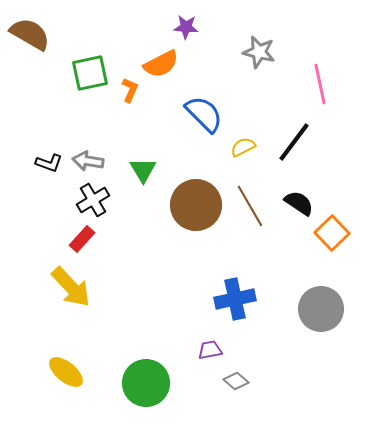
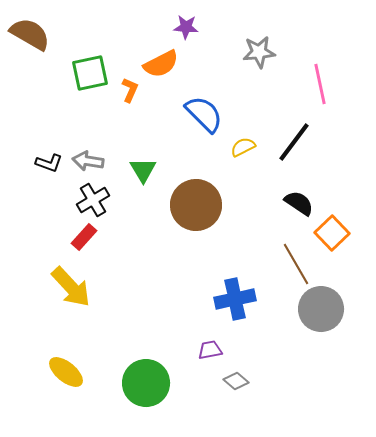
gray star: rotated 20 degrees counterclockwise
brown line: moved 46 px right, 58 px down
red rectangle: moved 2 px right, 2 px up
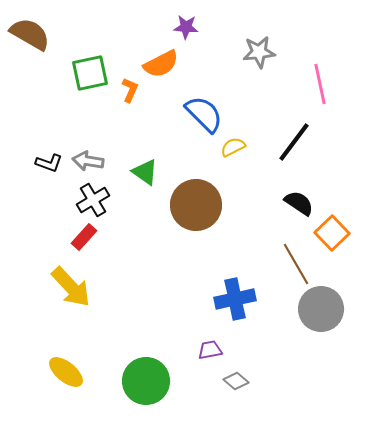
yellow semicircle: moved 10 px left
green triangle: moved 2 px right, 2 px down; rotated 24 degrees counterclockwise
green circle: moved 2 px up
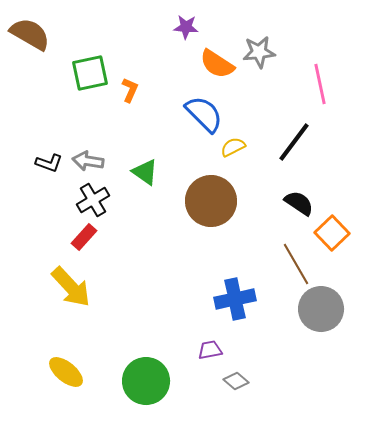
orange semicircle: moved 56 px right; rotated 60 degrees clockwise
brown circle: moved 15 px right, 4 px up
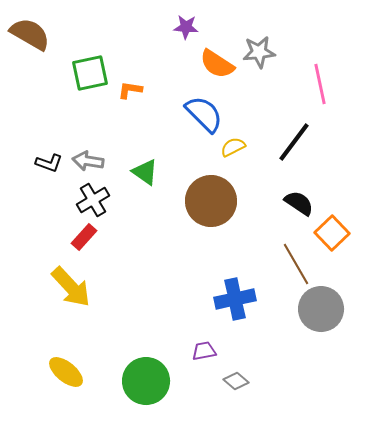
orange L-shape: rotated 105 degrees counterclockwise
purple trapezoid: moved 6 px left, 1 px down
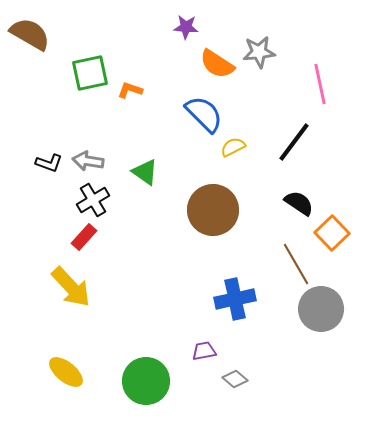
orange L-shape: rotated 10 degrees clockwise
brown circle: moved 2 px right, 9 px down
gray diamond: moved 1 px left, 2 px up
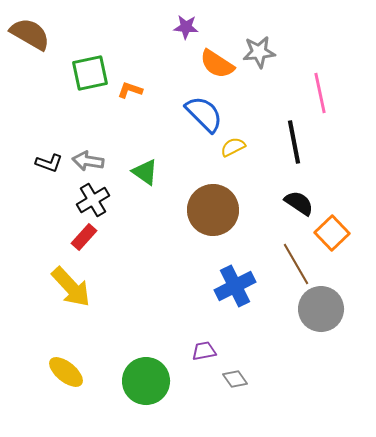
pink line: moved 9 px down
black line: rotated 48 degrees counterclockwise
blue cross: moved 13 px up; rotated 15 degrees counterclockwise
gray diamond: rotated 15 degrees clockwise
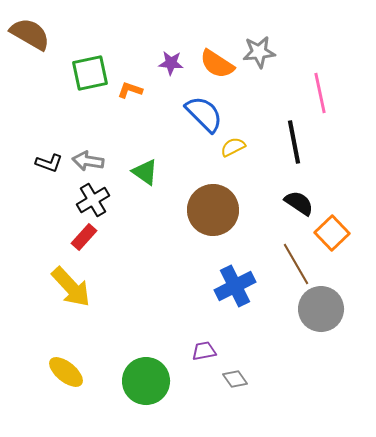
purple star: moved 15 px left, 36 px down
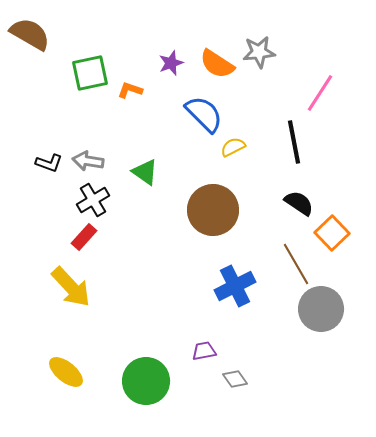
purple star: rotated 25 degrees counterclockwise
pink line: rotated 45 degrees clockwise
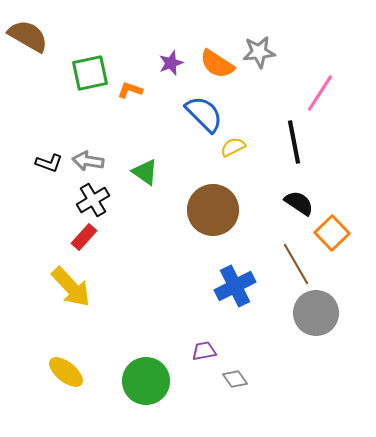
brown semicircle: moved 2 px left, 2 px down
gray circle: moved 5 px left, 4 px down
